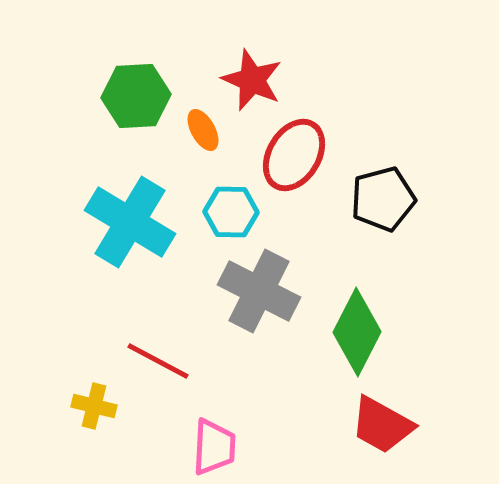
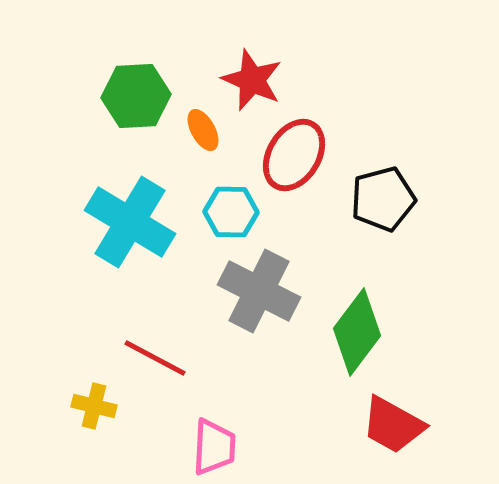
green diamond: rotated 10 degrees clockwise
red line: moved 3 px left, 3 px up
red trapezoid: moved 11 px right
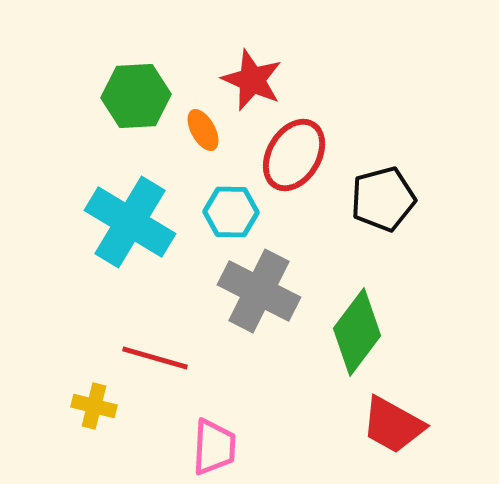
red line: rotated 12 degrees counterclockwise
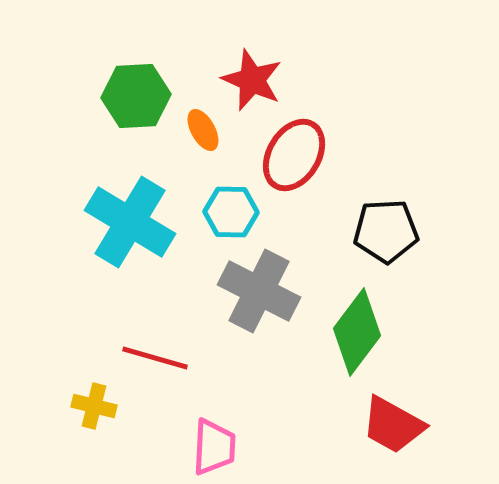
black pentagon: moved 3 px right, 32 px down; rotated 12 degrees clockwise
